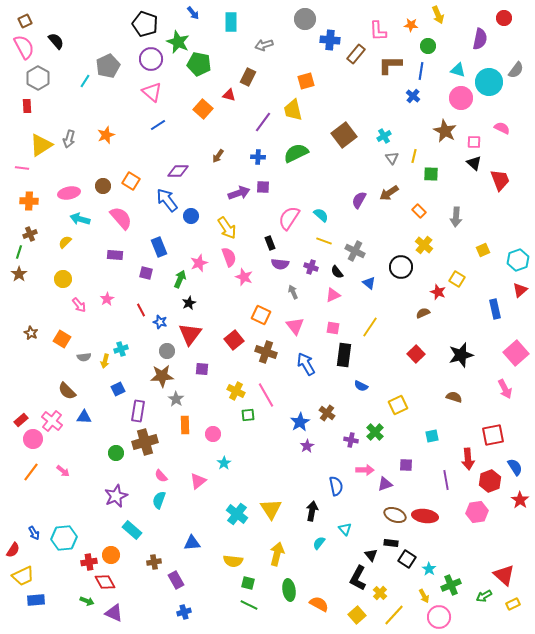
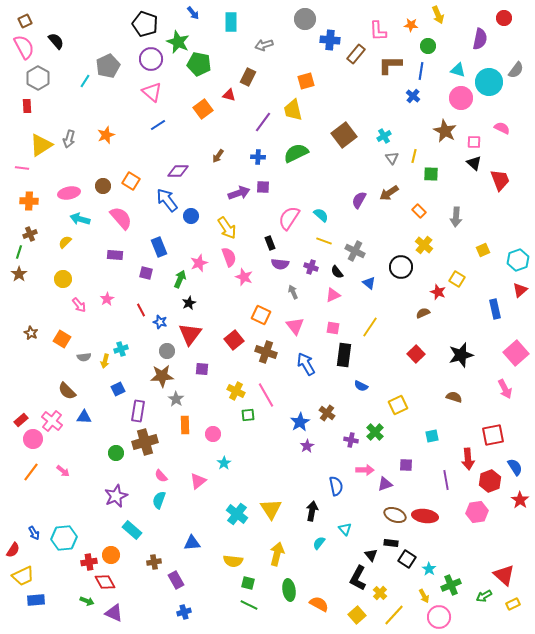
orange square at (203, 109): rotated 12 degrees clockwise
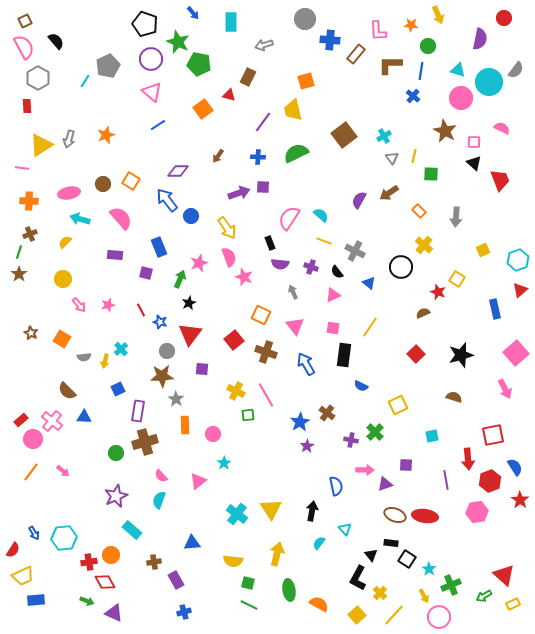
brown circle at (103, 186): moved 2 px up
pink star at (107, 299): moved 1 px right, 6 px down; rotated 16 degrees clockwise
cyan cross at (121, 349): rotated 24 degrees counterclockwise
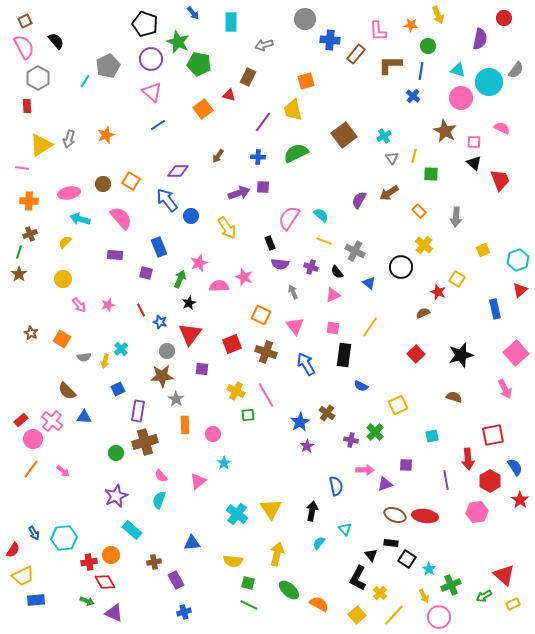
pink semicircle at (229, 257): moved 10 px left, 29 px down; rotated 72 degrees counterclockwise
red square at (234, 340): moved 2 px left, 4 px down; rotated 18 degrees clockwise
orange line at (31, 472): moved 3 px up
red hexagon at (490, 481): rotated 10 degrees counterclockwise
green ellipse at (289, 590): rotated 40 degrees counterclockwise
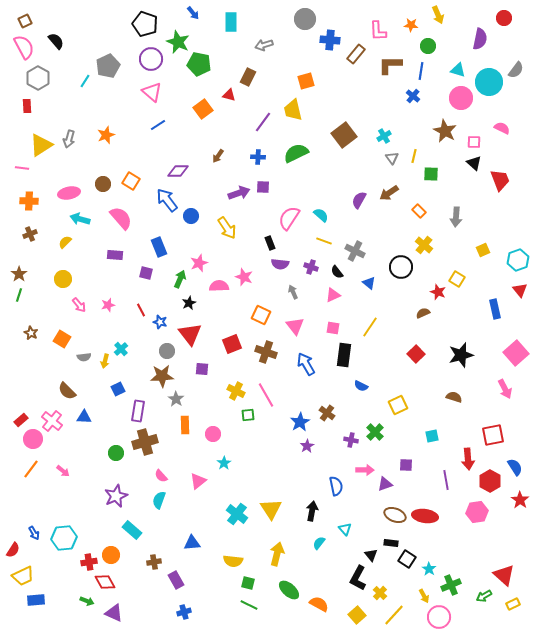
green line at (19, 252): moved 43 px down
red triangle at (520, 290): rotated 28 degrees counterclockwise
red triangle at (190, 334): rotated 15 degrees counterclockwise
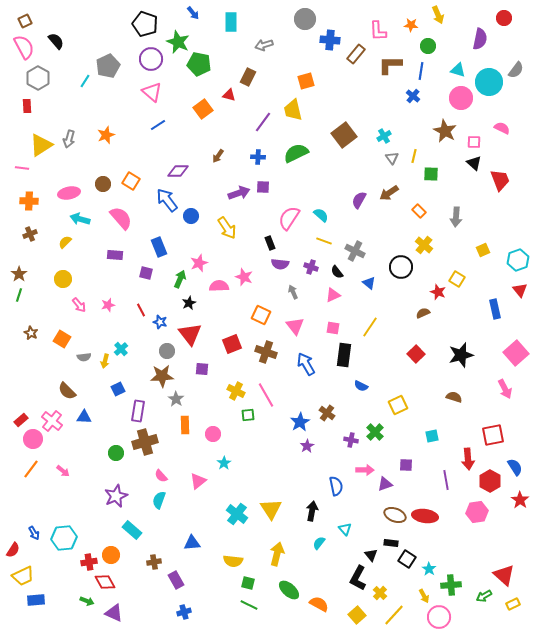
green cross at (451, 585): rotated 18 degrees clockwise
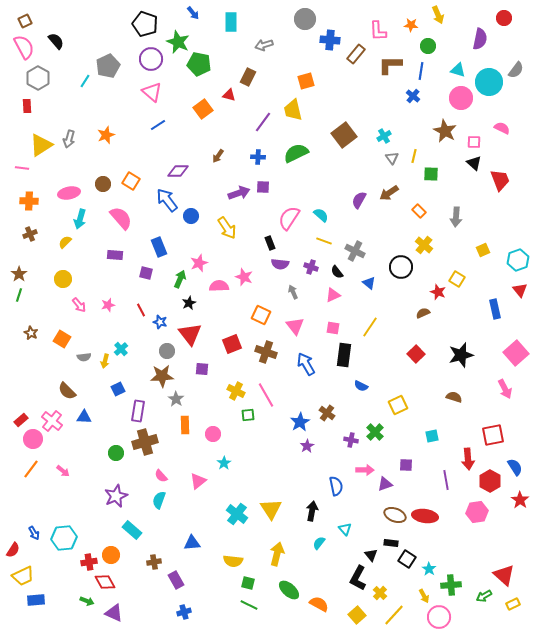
cyan arrow at (80, 219): rotated 90 degrees counterclockwise
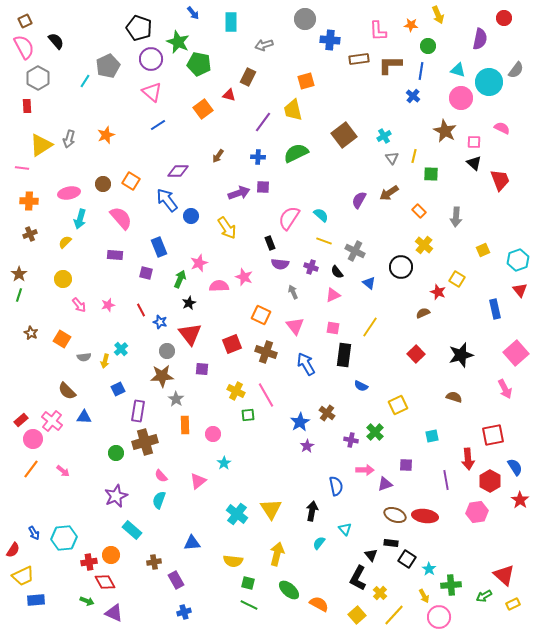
black pentagon at (145, 24): moved 6 px left, 4 px down
brown rectangle at (356, 54): moved 3 px right, 5 px down; rotated 42 degrees clockwise
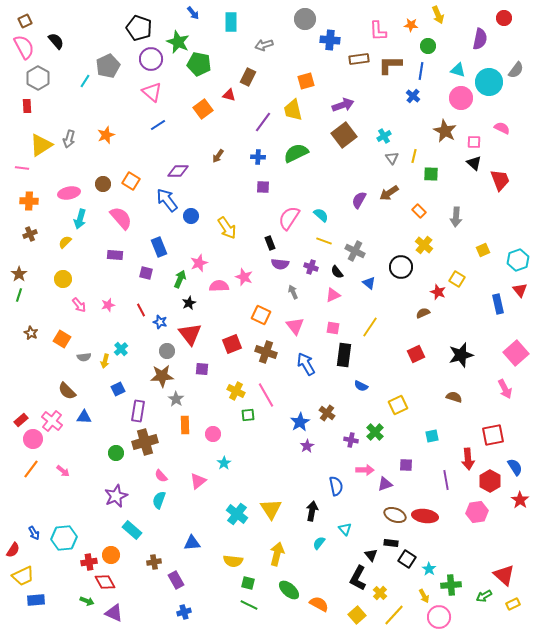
purple arrow at (239, 193): moved 104 px right, 88 px up
blue rectangle at (495, 309): moved 3 px right, 5 px up
red square at (416, 354): rotated 18 degrees clockwise
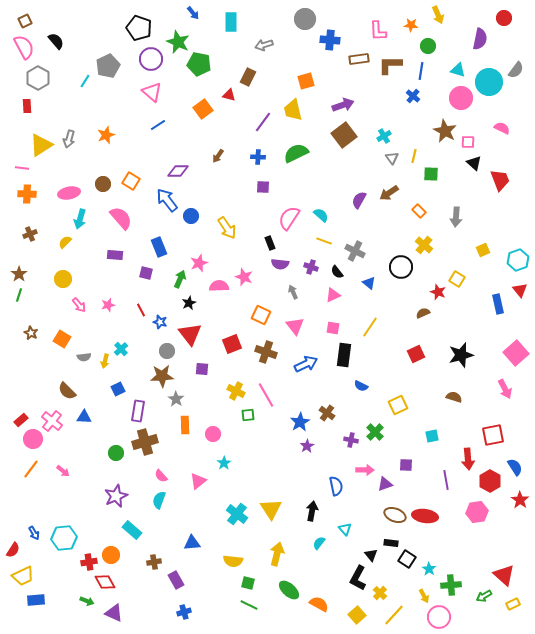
pink square at (474, 142): moved 6 px left
orange cross at (29, 201): moved 2 px left, 7 px up
blue arrow at (306, 364): rotated 95 degrees clockwise
